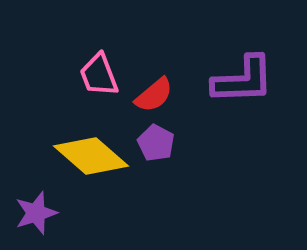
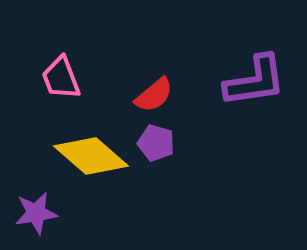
pink trapezoid: moved 38 px left, 3 px down
purple L-shape: moved 12 px right, 1 px down; rotated 6 degrees counterclockwise
purple pentagon: rotated 12 degrees counterclockwise
purple star: rotated 9 degrees clockwise
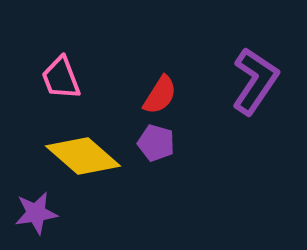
purple L-shape: rotated 48 degrees counterclockwise
red semicircle: moved 6 px right; rotated 18 degrees counterclockwise
yellow diamond: moved 8 px left
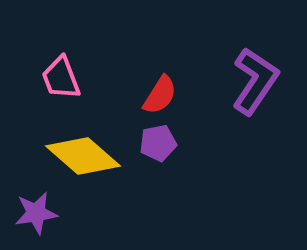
purple pentagon: moved 2 px right; rotated 27 degrees counterclockwise
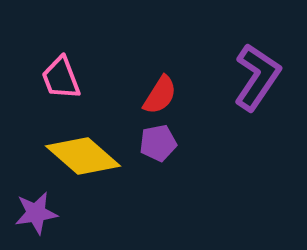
purple L-shape: moved 2 px right, 4 px up
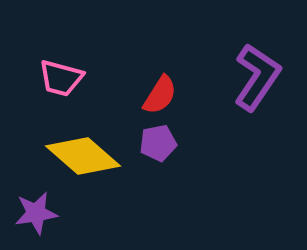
pink trapezoid: rotated 54 degrees counterclockwise
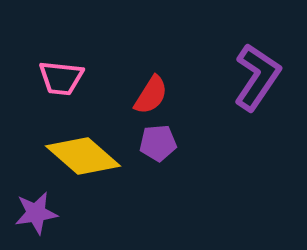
pink trapezoid: rotated 9 degrees counterclockwise
red semicircle: moved 9 px left
purple pentagon: rotated 6 degrees clockwise
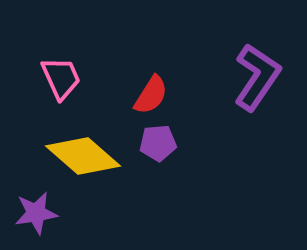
pink trapezoid: rotated 120 degrees counterclockwise
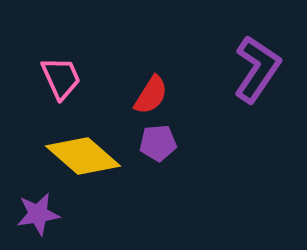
purple L-shape: moved 8 px up
purple star: moved 2 px right, 1 px down
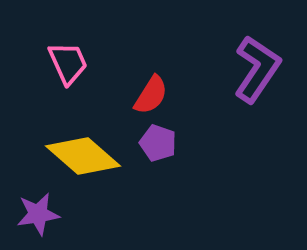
pink trapezoid: moved 7 px right, 15 px up
purple pentagon: rotated 24 degrees clockwise
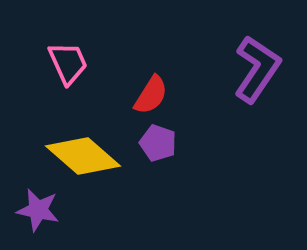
purple star: moved 4 px up; rotated 21 degrees clockwise
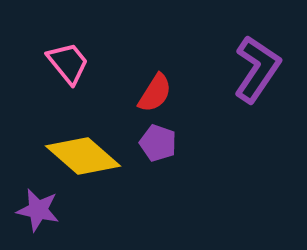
pink trapezoid: rotated 15 degrees counterclockwise
red semicircle: moved 4 px right, 2 px up
